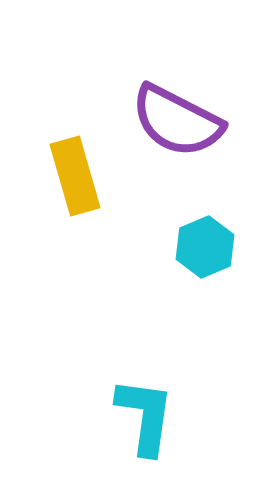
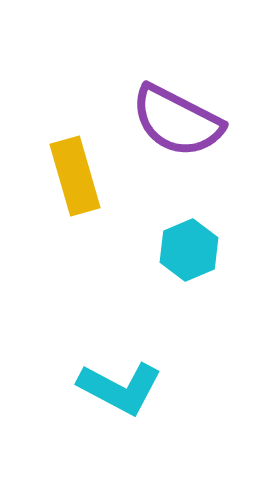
cyan hexagon: moved 16 px left, 3 px down
cyan L-shape: moved 25 px left, 28 px up; rotated 110 degrees clockwise
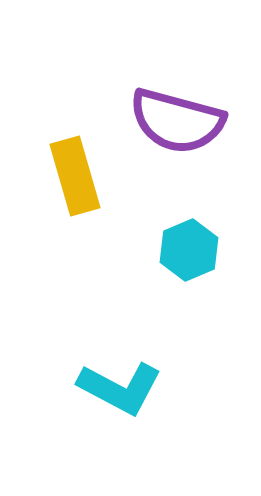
purple semicircle: rotated 12 degrees counterclockwise
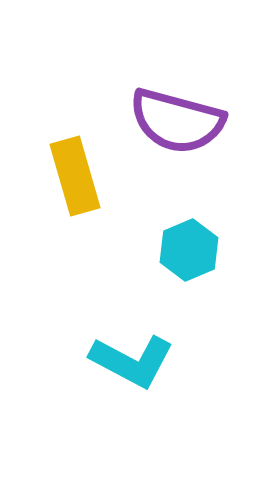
cyan L-shape: moved 12 px right, 27 px up
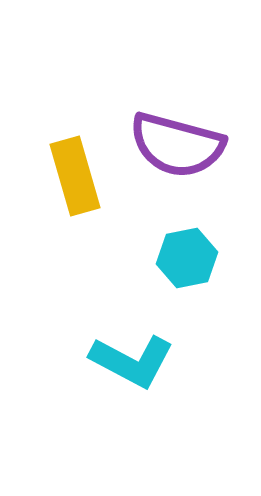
purple semicircle: moved 24 px down
cyan hexagon: moved 2 px left, 8 px down; rotated 12 degrees clockwise
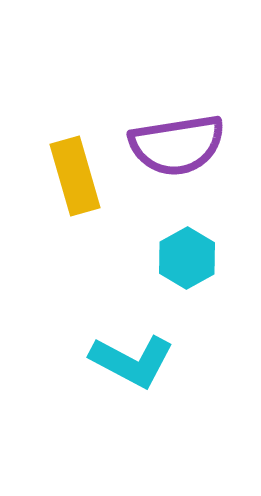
purple semicircle: rotated 24 degrees counterclockwise
cyan hexagon: rotated 18 degrees counterclockwise
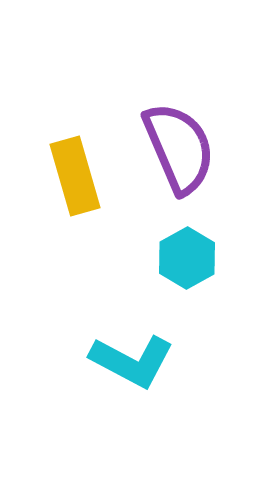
purple semicircle: moved 2 px right, 3 px down; rotated 104 degrees counterclockwise
